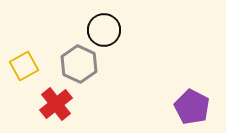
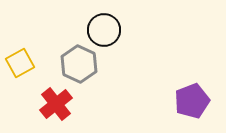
yellow square: moved 4 px left, 3 px up
purple pentagon: moved 6 px up; rotated 24 degrees clockwise
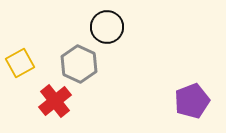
black circle: moved 3 px right, 3 px up
red cross: moved 1 px left, 3 px up
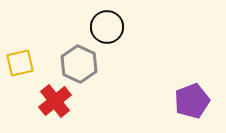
yellow square: rotated 16 degrees clockwise
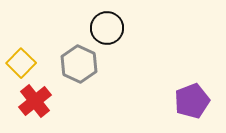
black circle: moved 1 px down
yellow square: moved 1 px right; rotated 32 degrees counterclockwise
red cross: moved 20 px left
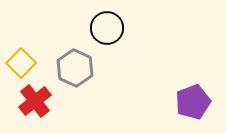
gray hexagon: moved 4 px left, 4 px down
purple pentagon: moved 1 px right, 1 px down
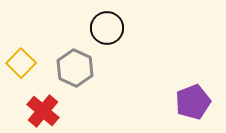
red cross: moved 8 px right, 10 px down; rotated 12 degrees counterclockwise
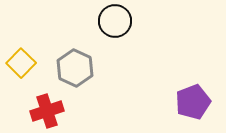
black circle: moved 8 px right, 7 px up
red cross: moved 4 px right; rotated 32 degrees clockwise
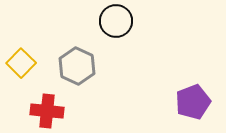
black circle: moved 1 px right
gray hexagon: moved 2 px right, 2 px up
red cross: rotated 24 degrees clockwise
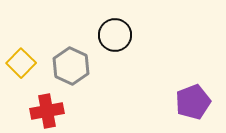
black circle: moved 1 px left, 14 px down
gray hexagon: moved 6 px left
red cross: rotated 16 degrees counterclockwise
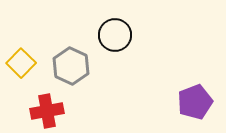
purple pentagon: moved 2 px right
